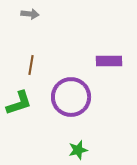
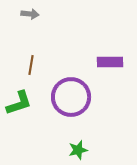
purple rectangle: moved 1 px right, 1 px down
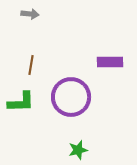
green L-shape: moved 2 px right, 1 px up; rotated 16 degrees clockwise
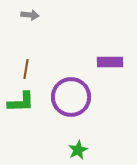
gray arrow: moved 1 px down
brown line: moved 5 px left, 4 px down
green star: rotated 12 degrees counterclockwise
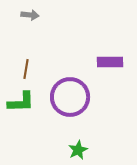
purple circle: moved 1 px left
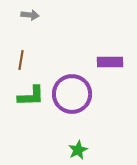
brown line: moved 5 px left, 9 px up
purple circle: moved 2 px right, 3 px up
green L-shape: moved 10 px right, 6 px up
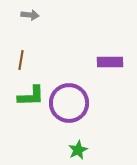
purple circle: moved 3 px left, 9 px down
